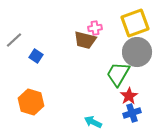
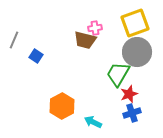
gray line: rotated 24 degrees counterclockwise
red star: moved 2 px up; rotated 12 degrees clockwise
orange hexagon: moved 31 px right, 4 px down; rotated 15 degrees clockwise
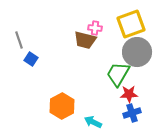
yellow square: moved 4 px left, 1 px down
pink cross: rotated 16 degrees clockwise
gray line: moved 5 px right; rotated 42 degrees counterclockwise
blue square: moved 5 px left, 3 px down
red star: rotated 18 degrees clockwise
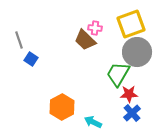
brown trapezoid: rotated 30 degrees clockwise
orange hexagon: moved 1 px down
blue cross: rotated 24 degrees counterclockwise
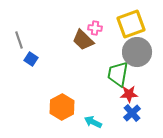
brown trapezoid: moved 2 px left
green trapezoid: rotated 20 degrees counterclockwise
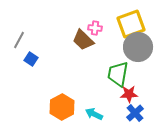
gray line: rotated 48 degrees clockwise
gray circle: moved 1 px right, 5 px up
blue cross: moved 3 px right
cyan arrow: moved 1 px right, 8 px up
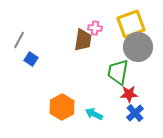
brown trapezoid: rotated 125 degrees counterclockwise
green trapezoid: moved 2 px up
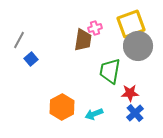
pink cross: rotated 24 degrees counterclockwise
gray circle: moved 1 px up
blue square: rotated 16 degrees clockwise
green trapezoid: moved 8 px left, 1 px up
red star: moved 1 px right, 1 px up
cyan arrow: rotated 48 degrees counterclockwise
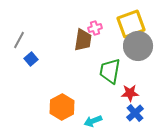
cyan arrow: moved 1 px left, 7 px down
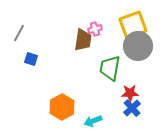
yellow square: moved 2 px right, 1 px down
pink cross: moved 1 px down
gray line: moved 7 px up
blue square: rotated 32 degrees counterclockwise
green trapezoid: moved 3 px up
blue cross: moved 3 px left, 5 px up
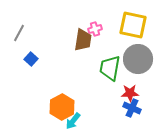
yellow square: rotated 32 degrees clockwise
gray circle: moved 13 px down
blue square: rotated 24 degrees clockwise
blue cross: rotated 24 degrees counterclockwise
cyan arrow: moved 20 px left; rotated 30 degrees counterclockwise
